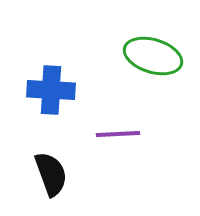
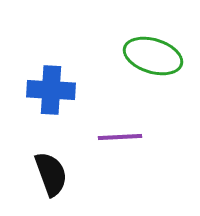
purple line: moved 2 px right, 3 px down
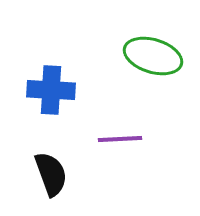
purple line: moved 2 px down
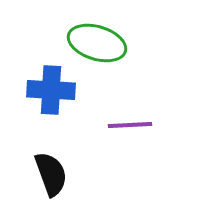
green ellipse: moved 56 px left, 13 px up
purple line: moved 10 px right, 14 px up
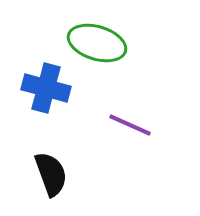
blue cross: moved 5 px left, 2 px up; rotated 12 degrees clockwise
purple line: rotated 27 degrees clockwise
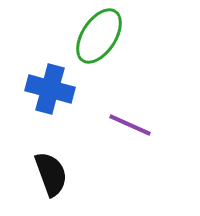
green ellipse: moved 2 px right, 7 px up; rotated 74 degrees counterclockwise
blue cross: moved 4 px right, 1 px down
